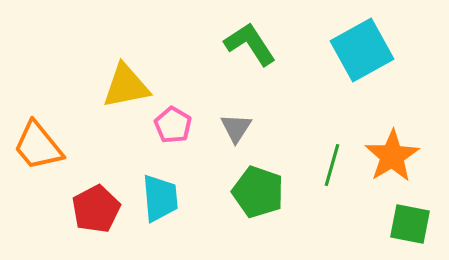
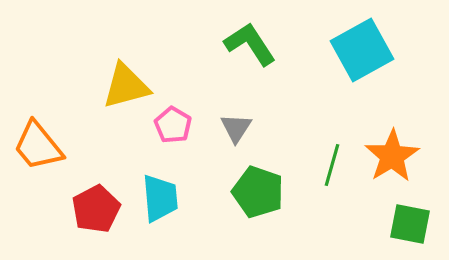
yellow triangle: rotated 4 degrees counterclockwise
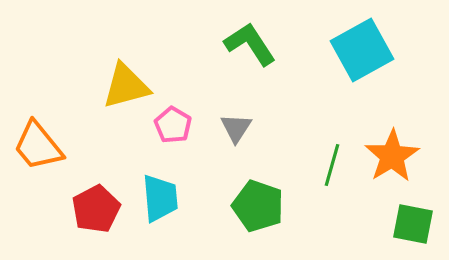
green pentagon: moved 14 px down
green square: moved 3 px right
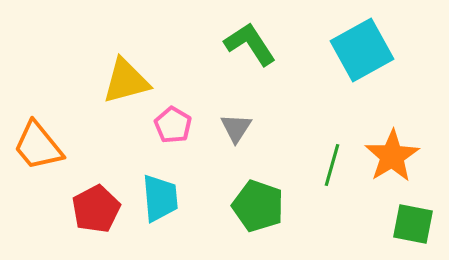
yellow triangle: moved 5 px up
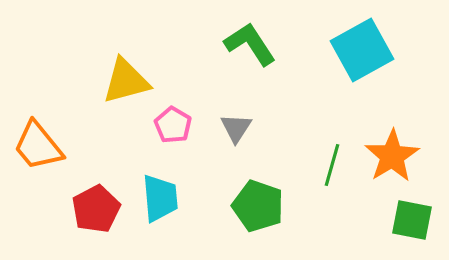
green square: moved 1 px left, 4 px up
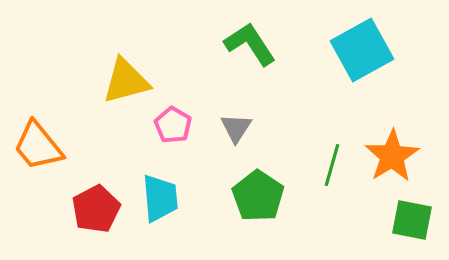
green pentagon: moved 10 px up; rotated 15 degrees clockwise
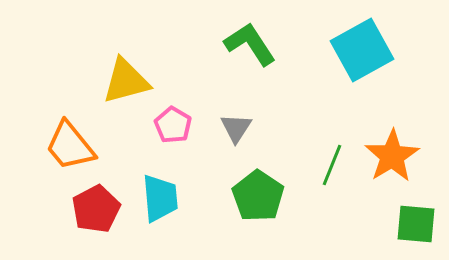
orange trapezoid: moved 32 px right
green line: rotated 6 degrees clockwise
green square: moved 4 px right, 4 px down; rotated 6 degrees counterclockwise
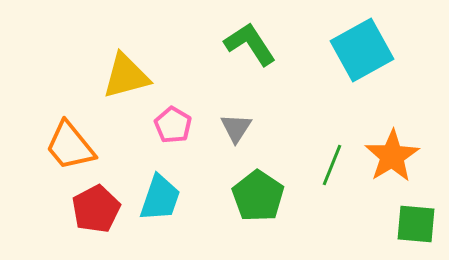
yellow triangle: moved 5 px up
cyan trapezoid: rotated 24 degrees clockwise
